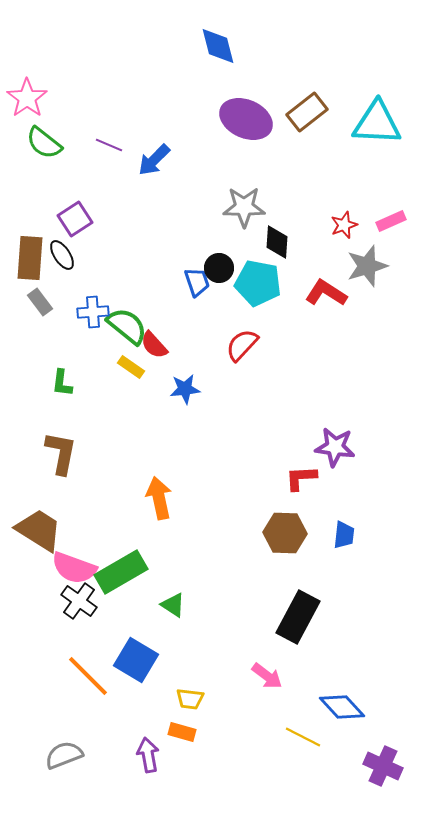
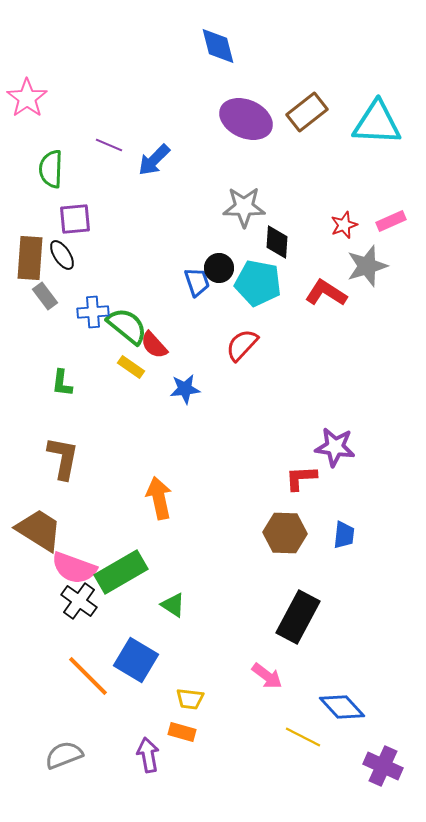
green semicircle at (44, 143): moved 7 px right, 26 px down; rotated 54 degrees clockwise
purple square at (75, 219): rotated 28 degrees clockwise
gray rectangle at (40, 302): moved 5 px right, 6 px up
brown L-shape at (61, 453): moved 2 px right, 5 px down
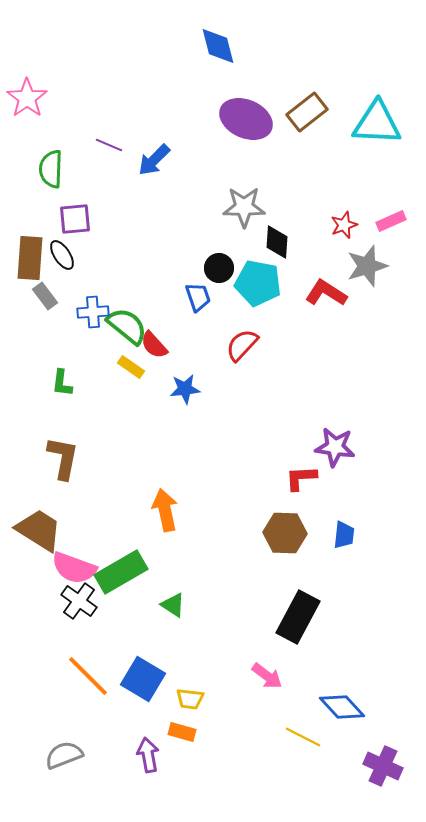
blue trapezoid at (197, 282): moved 1 px right, 15 px down
orange arrow at (159, 498): moved 6 px right, 12 px down
blue square at (136, 660): moved 7 px right, 19 px down
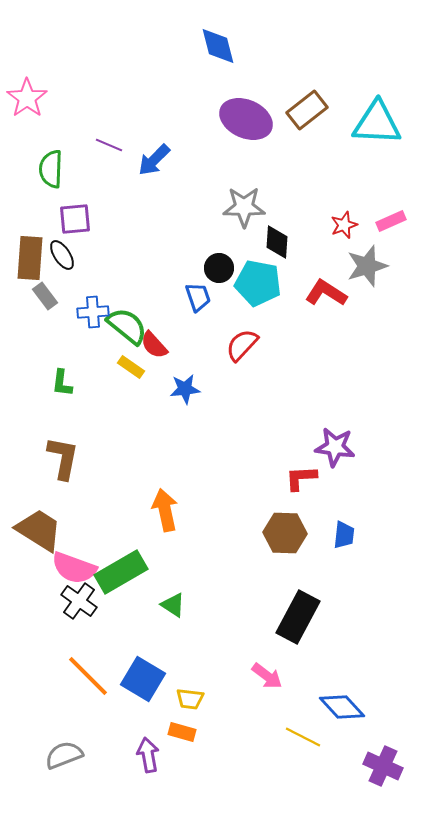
brown rectangle at (307, 112): moved 2 px up
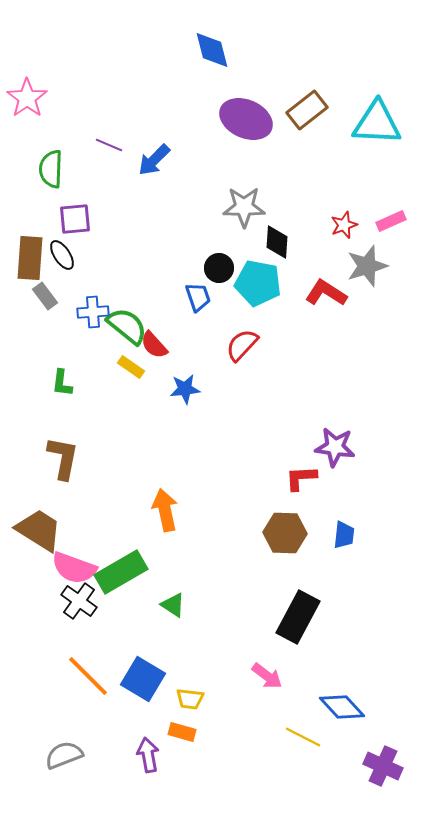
blue diamond at (218, 46): moved 6 px left, 4 px down
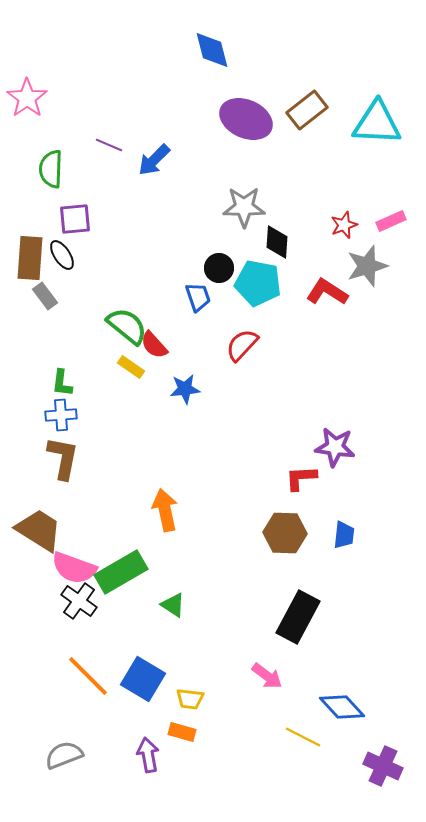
red L-shape at (326, 293): moved 1 px right, 1 px up
blue cross at (93, 312): moved 32 px left, 103 px down
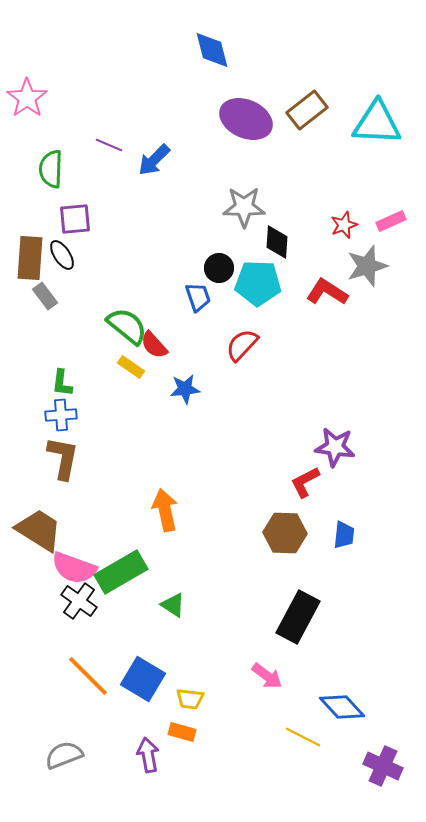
cyan pentagon at (258, 283): rotated 9 degrees counterclockwise
red L-shape at (301, 478): moved 4 px right, 4 px down; rotated 24 degrees counterclockwise
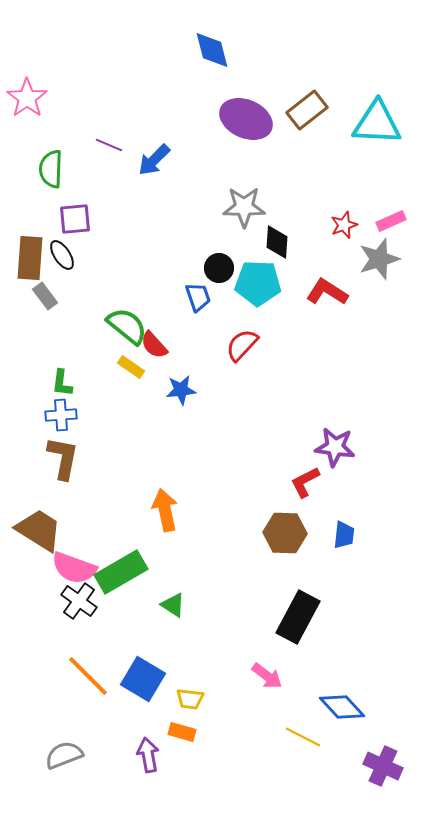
gray star at (367, 266): moved 12 px right, 7 px up
blue star at (185, 389): moved 4 px left, 1 px down
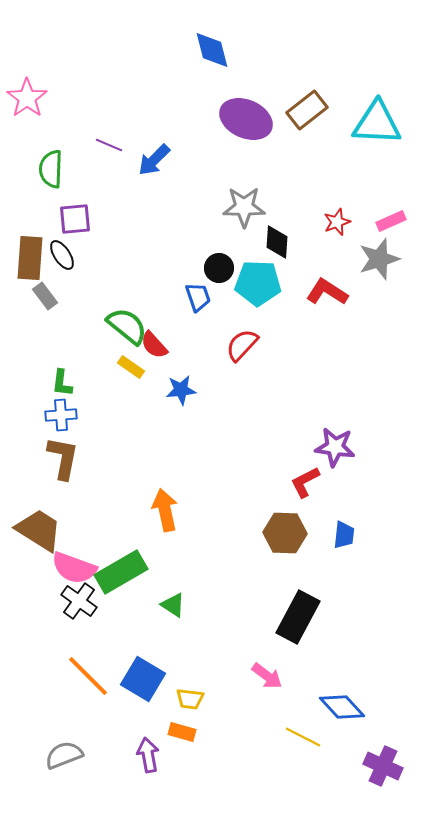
red star at (344, 225): moved 7 px left, 3 px up
